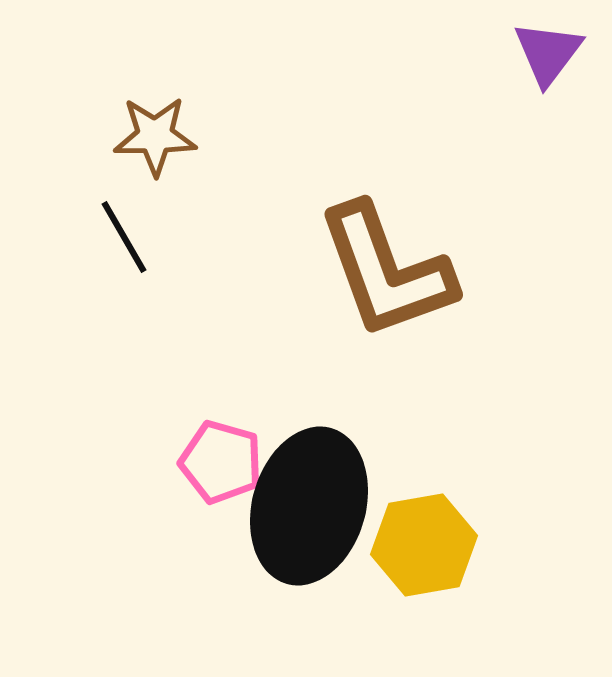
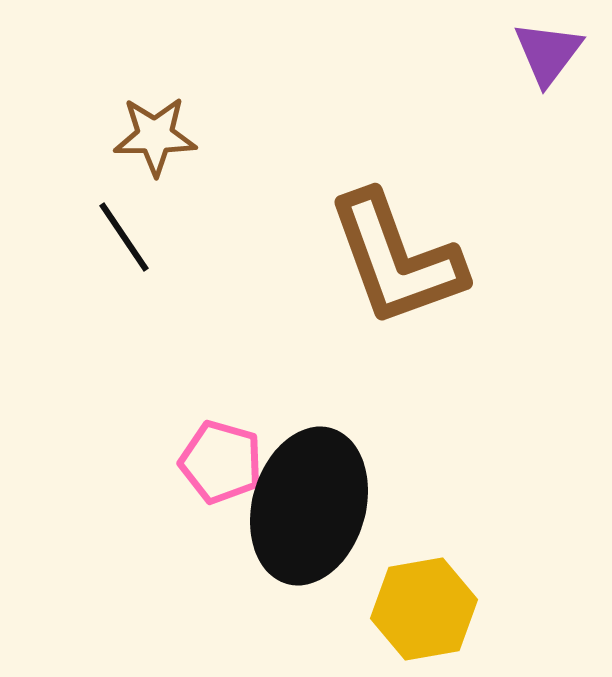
black line: rotated 4 degrees counterclockwise
brown L-shape: moved 10 px right, 12 px up
yellow hexagon: moved 64 px down
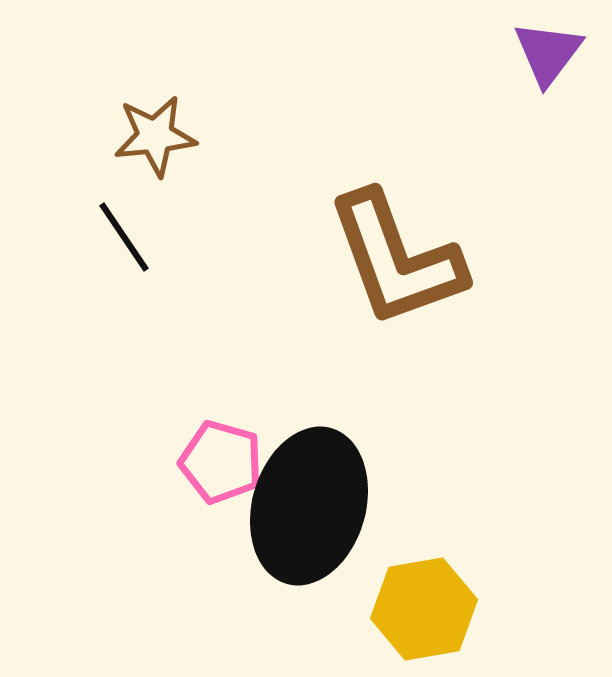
brown star: rotated 6 degrees counterclockwise
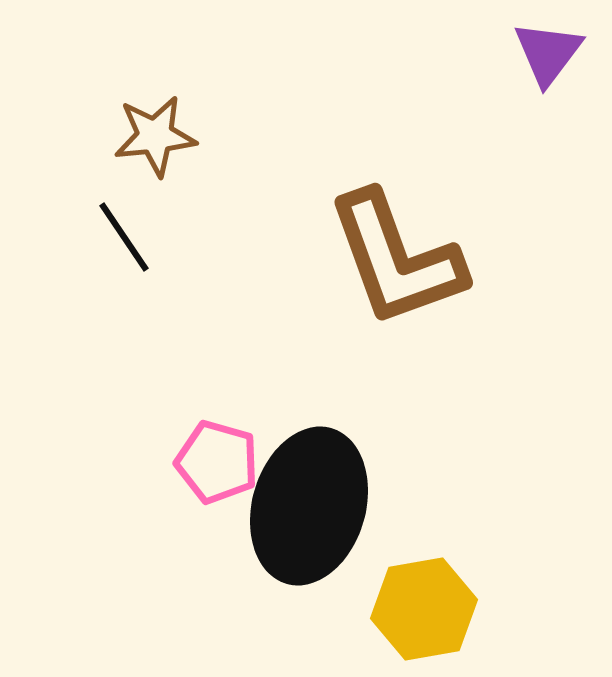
pink pentagon: moved 4 px left
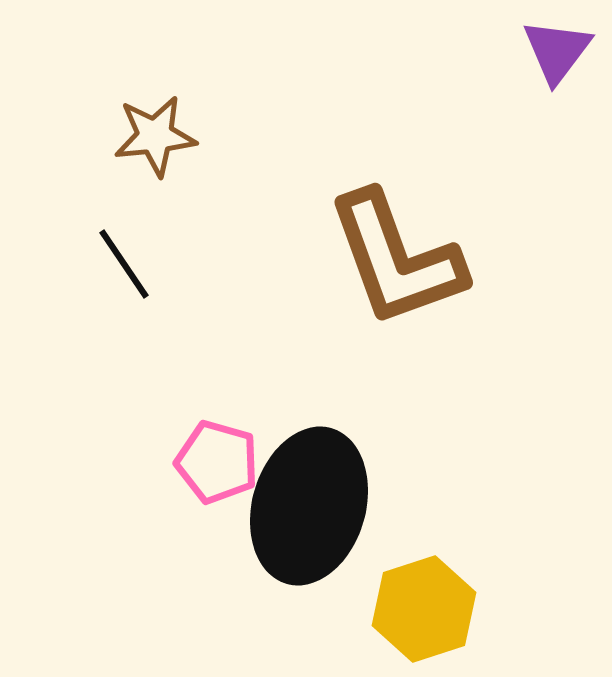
purple triangle: moved 9 px right, 2 px up
black line: moved 27 px down
yellow hexagon: rotated 8 degrees counterclockwise
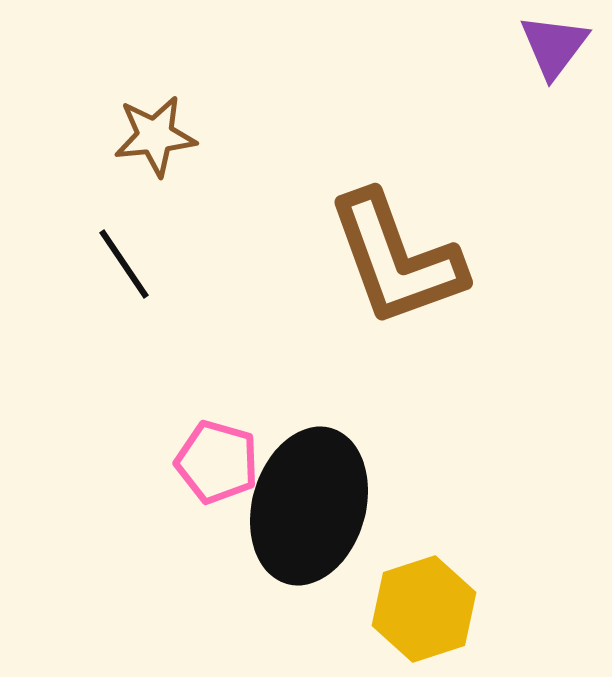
purple triangle: moved 3 px left, 5 px up
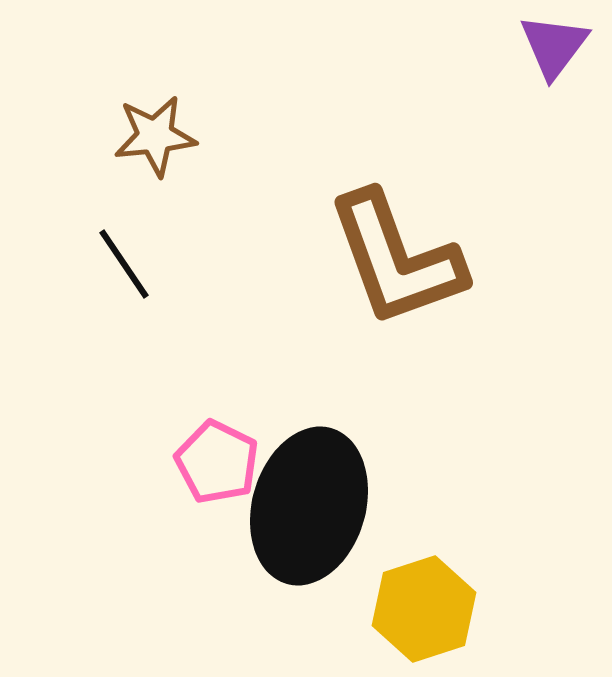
pink pentagon: rotated 10 degrees clockwise
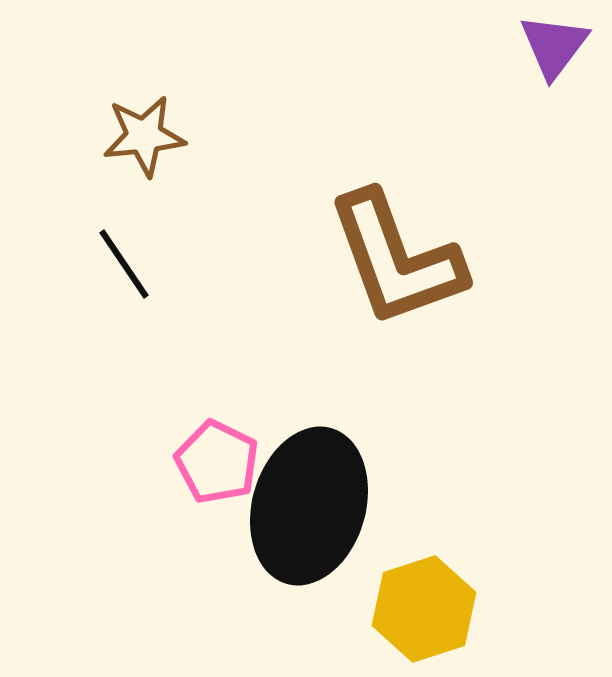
brown star: moved 11 px left
